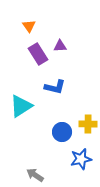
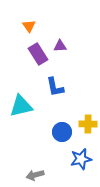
blue L-shape: rotated 65 degrees clockwise
cyan triangle: rotated 20 degrees clockwise
gray arrow: rotated 48 degrees counterclockwise
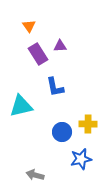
gray arrow: rotated 30 degrees clockwise
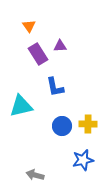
blue circle: moved 6 px up
blue star: moved 2 px right, 1 px down
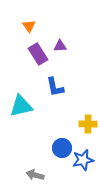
blue circle: moved 22 px down
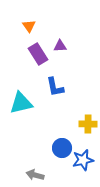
cyan triangle: moved 3 px up
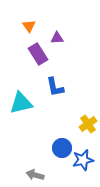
purple triangle: moved 3 px left, 8 px up
yellow cross: rotated 36 degrees counterclockwise
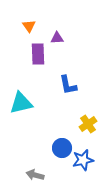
purple rectangle: rotated 30 degrees clockwise
blue L-shape: moved 13 px right, 2 px up
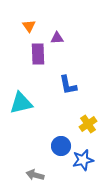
blue circle: moved 1 px left, 2 px up
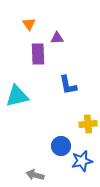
orange triangle: moved 2 px up
cyan triangle: moved 4 px left, 7 px up
yellow cross: rotated 30 degrees clockwise
blue star: moved 1 px left, 1 px down
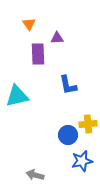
blue circle: moved 7 px right, 11 px up
